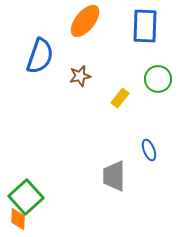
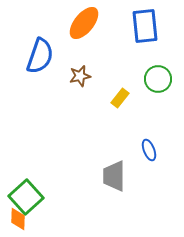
orange ellipse: moved 1 px left, 2 px down
blue rectangle: rotated 8 degrees counterclockwise
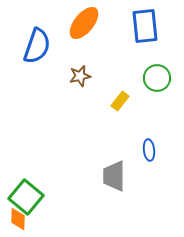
blue semicircle: moved 3 px left, 10 px up
green circle: moved 1 px left, 1 px up
yellow rectangle: moved 3 px down
blue ellipse: rotated 15 degrees clockwise
green square: rotated 8 degrees counterclockwise
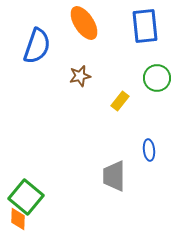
orange ellipse: rotated 72 degrees counterclockwise
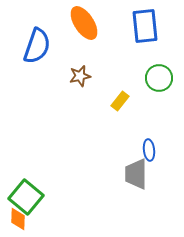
green circle: moved 2 px right
gray trapezoid: moved 22 px right, 2 px up
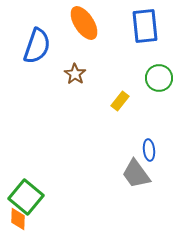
brown star: moved 5 px left, 2 px up; rotated 25 degrees counterclockwise
gray trapezoid: rotated 36 degrees counterclockwise
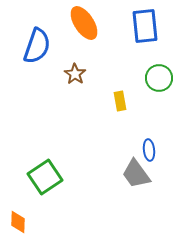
yellow rectangle: rotated 48 degrees counterclockwise
green square: moved 19 px right, 20 px up; rotated 16 degrees clockwise
orange diamond: moved 3 px down
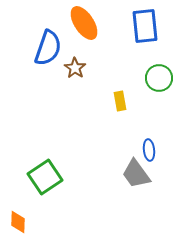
blue semicircle: moved 11 px right, 2 px down
brown star: moved 6 px up
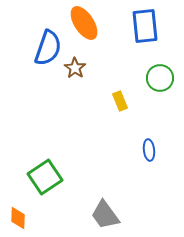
green circle: moved 1 px right
yellow rectangle: rotated 12 degrees counterclockwise
gray trapezoid: moved 31 px left, 41 px down
orange diamond: moved 4 px up
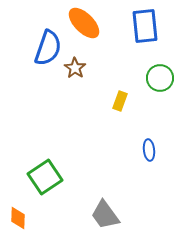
orange ellipse: rotated 12 degrees counterclockwise
yellow rectangle: rotated 42 degrees clockwise
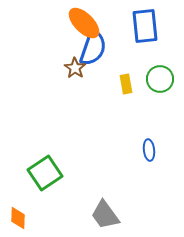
blue semicircle: moved 45 px right
green circle: moved 1 px down
yellow rectangle: moved 6 px right, 17 px up; rotated 30 degrees counterclockwise
green square: moved 4 px up
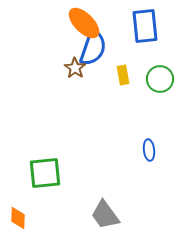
yellow rectangle: moved 3 px left, 9 px up
green square: rotated 28 degrees clockwise
